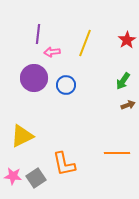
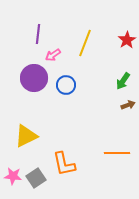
pink arrow: moved 1 px right, 3 px down; rotated 28 degrees counterclockwise
yellow triangle: moved 4 px right
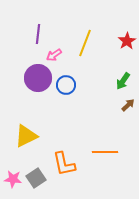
red star: moved 1 px down
pink arrow: moved 1 px right
purple circle: moved 4 px right
brown arrow: rotated 24 degrees counterclockwise
orange line: moved 12 px left, 1 px up
pink star: moved 3 px down
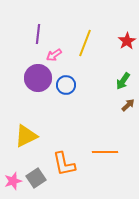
pink star: moved 2 px down; rotated 24 degrees counterclockwise
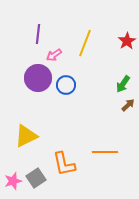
green arrow: moved 3 px down
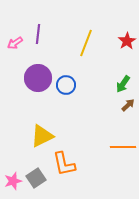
yellow line: moved 1 px right
pink arrow: moved 39 px left, 12 px up
yellow triangle: moved 16 px right
orange line: moved 18 px right, 5 px up
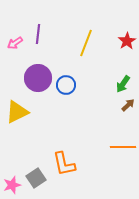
yellow triangle: moved 25 px left, 24 px up
pink star: moved 1 px left, 4 px down
